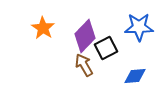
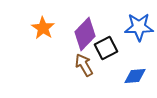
purple diamond: moved 2 px up
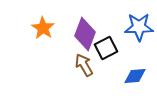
purple diamond: rotated 24 degrees counterclockwise
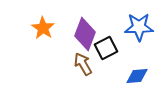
brown arrow: moved 1 px left, 1 px up
blue diamond: moved 2 px right
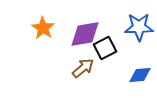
purple diamond: rotated 60 degrees clockwise
black square: moved 1 px left
brown arrow: moved 4 px down; rotated 80 degrees clockwise
blue diamond: moved 3 px right, 1 px up
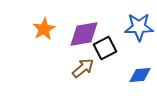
orange star: moved 1 px right, 1 px down; rotated 10 degrees clockwise
purple diamond: moved 1 px left
